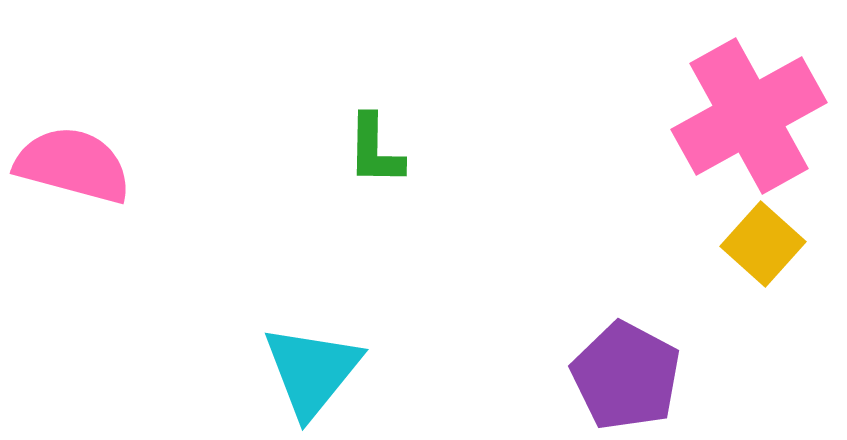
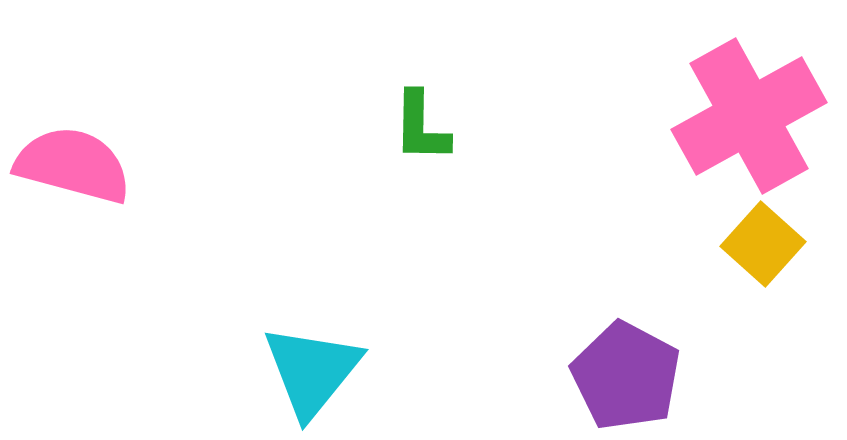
green L-shape: moved 46 px right, 23 px up
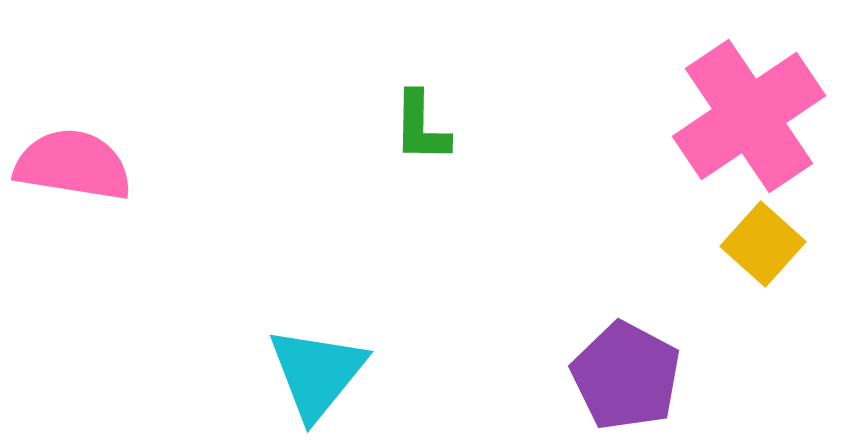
pink cross: rotated 5 degrees counterclockwise
pink semicircle: rotated 6 degrees counterclockwise
cyan triangle: moved 5 px right, 2 px down
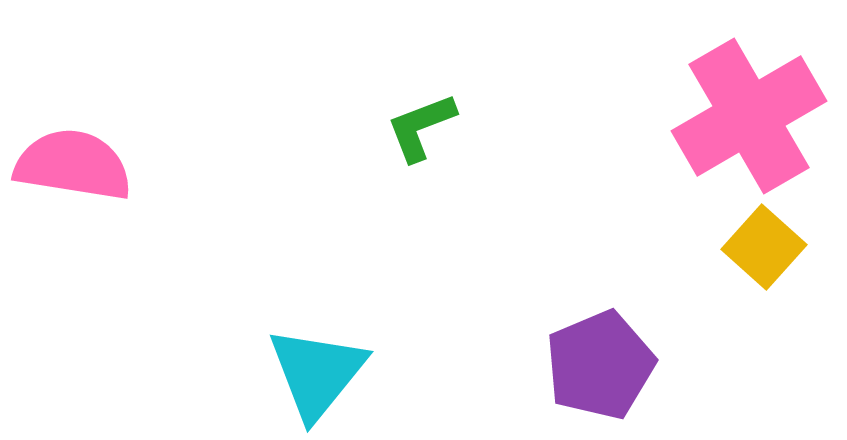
pink cross: rotated 4 degrees clockwise
green L-shape: rotated 68 degrees clockwise
yellow square: moved 1 px right, 3 px down
purple pentagon: moved 26 px left, 11 px up; rotated 21 degrees clockwise
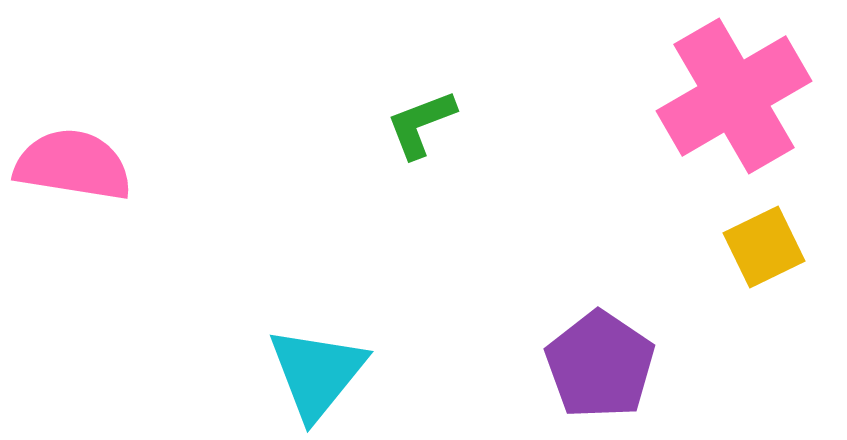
pink cross: moved 15 px left, 20 px up
green L-shape: moved 3 px up
yellow square: rotated 22 degrees clockwise
purple pentagon: rotated 15 degrees counterclockwise
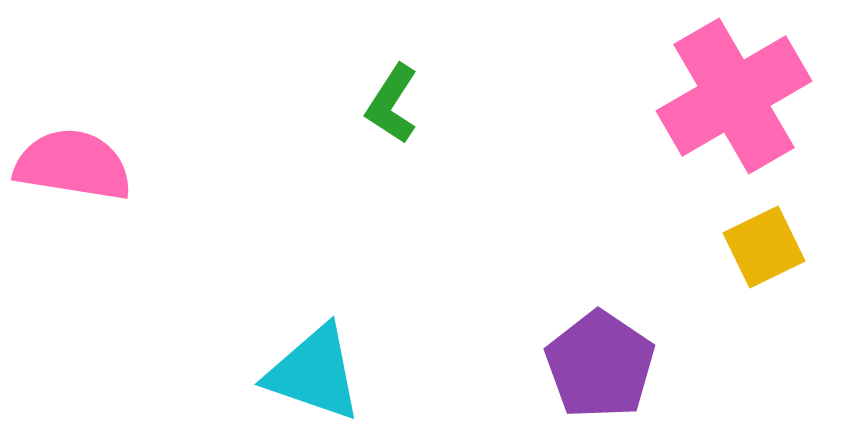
green L-shape: moved 29 px left, 20 px up; rotated 36 degrees counterclockwise
cyan triangle: moved 3 px left; rotated 50 degrees counterclockwise
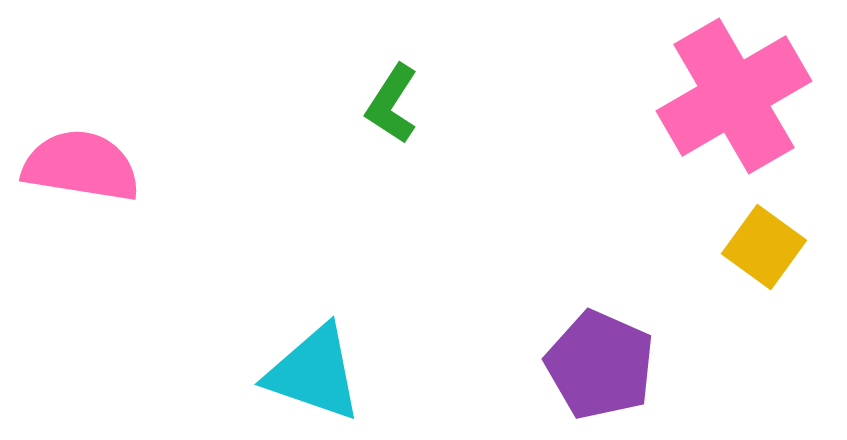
pink semicircle: moved 8 px right, 1 px down
yellow square: rotated 28 degrees counterclockwise
purple pentagon: rotated 10 degrees counterclockwise
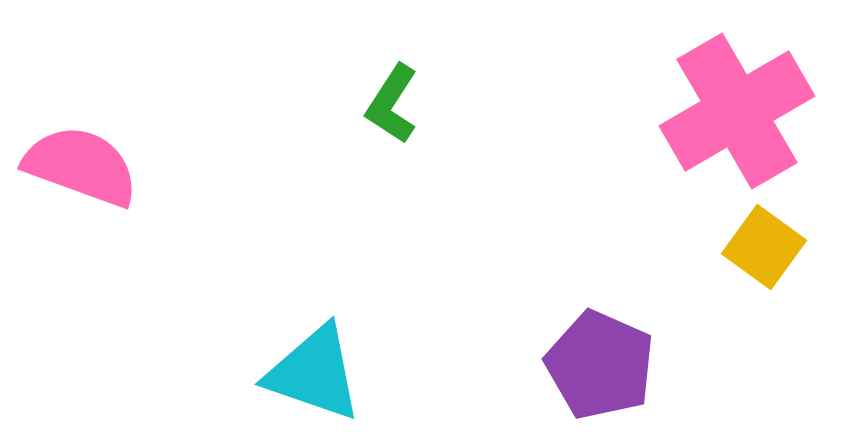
pink cross: moved 3 px right, 15 px down
pink semicircle: rotated 11 degrees clockwise
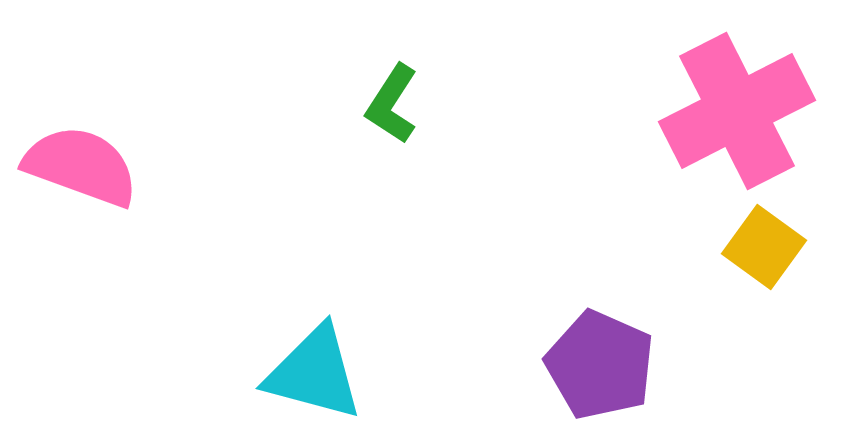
pink cross: rotated 3 degrees clockwise
cyan triangle: rotated 4 degrees counterclockwise
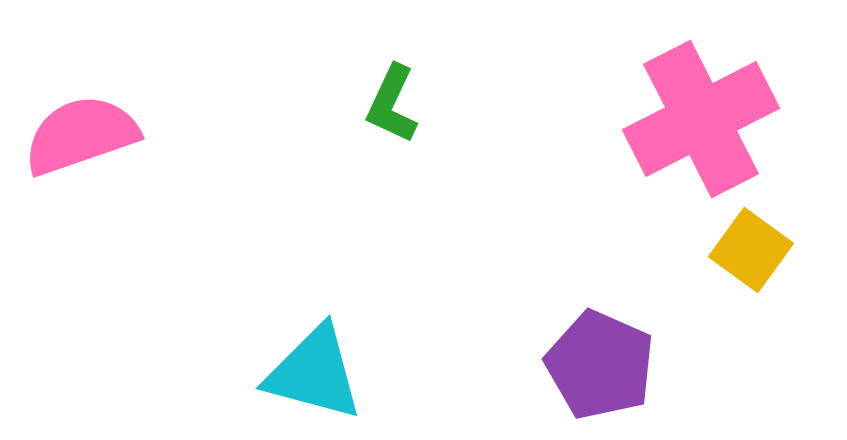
green L-shape: rotated 8 degrees counterclockwise
pink cross: moved 36 px left, 8 px down
pink semicircle: moved 31 px up; rotated 39 degrees counterclockwise
yellow square: moved 13 px left, 3 px down
